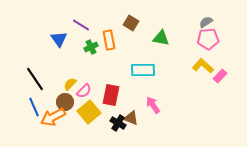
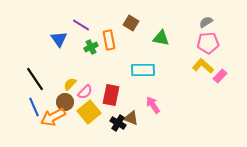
pink pentagon: moved 4 px down
pink semicircle: moved 1 px right, 1 px down
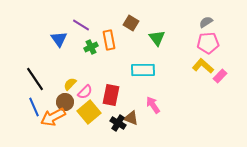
green triangle: moved 4 px left; rotated 42 degrees clockwise
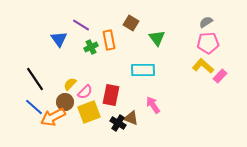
blue line: rotated 24 degrees counterclockwise
yellow square: rotated 20 degrees clockwise
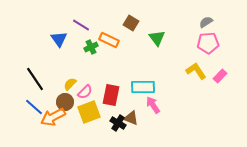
orange rectangle: rotated 54 degrees counterclockwise
yellow L-shape: moved 7 px left, 5 px down; rotated 15 degrees clockwise
cyan rectangle: moved 17 px down
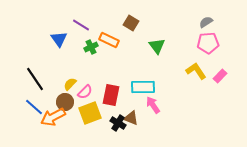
green triangle: moved 8 px down
yellow square: moved 1 px right, 1 px down
